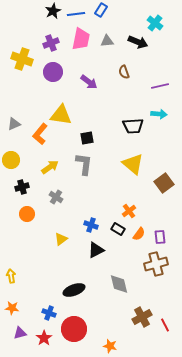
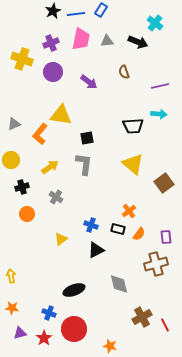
black rectangle at (118, 229): rotated 16 degrees counterclockwise
purple rectangle at (160, 237): moved 6 px right
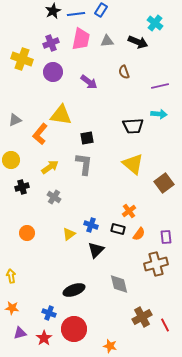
gray triangle at (14, 124): moved 1 px right, 4 px up
gray cross at (56, 197): moved 2 px left
orange circle at (27, 214): moved 19 px down
yellow triangle at (61, 239): moved 8 px right, 5 px up
black triangle at (96, 250): rotated 18 degrees counterclockwise
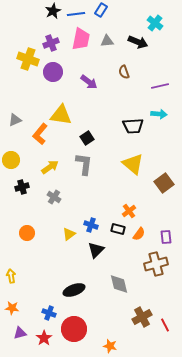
yellow cross at (22, 59): moved 6 px right
black square at (87, 138): rotated 24 degrees counterclockwise
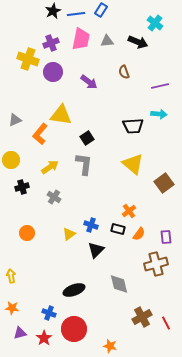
red line at (165, 325): moved 1 px right, 2 px up
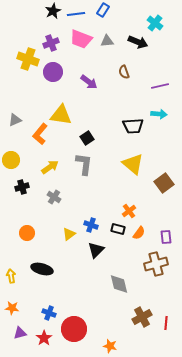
blue rectangle at (101, 10): moved 2 px right
pink trapezoid at (81, 39): rotated 100 degrees clockwise
orange semicircle at (139, 234): moved 1 px up
black ellipse at (74, 290): moved 32 px left, 21 px up; rotated 35 degrees clockwise
red line at (166, 323): rotated 32 degrees clockwise
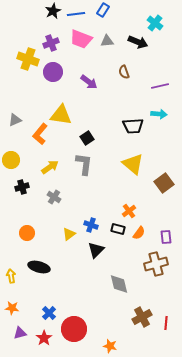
black ellipse at (42, 269): moved 3 px left, 2 px up
blue cross at (49, 313): rotated 24 degrees clockwise
